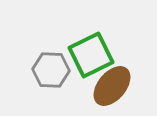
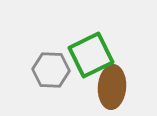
brown ellipse: moved 1 px down; rotated 36 degrees counterclockwise
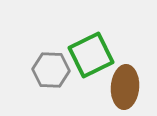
brown ellipse: moved 13 px right
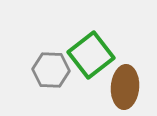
green square: rotated 12 degrees counterclockwise
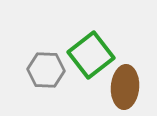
gray hexagon: moved 5 px left
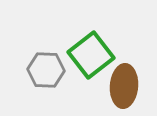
brown ellipse: moved 1 px left, 1 px up
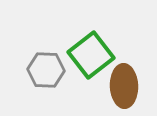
brown ellipse: rotated 6 degrees counterclockwise
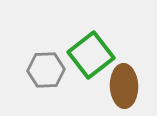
gray hexagon: rotated 6 degrees counterclockwise
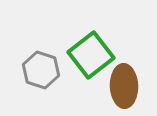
gray hexagon: moved 5 px left; rotated 21 degrees clockwise
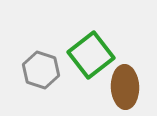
brown ellipse: moved 1 px right, 1 px down
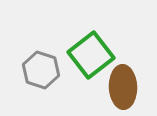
brown ellipse: moved 2 px left
